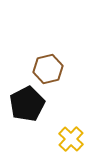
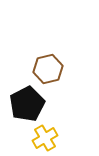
yellow cross: moved 26 px left, 1 px up; rotated 15 degrees clockwise
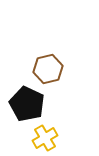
black pentagon: rotated 20 degrees counterclockwise
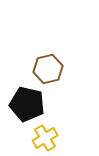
black pentagon: rotated 12 degrees counterclockwise
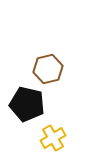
yellow cross: moved 8 px right
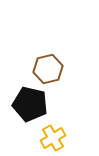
black pentagon: moved 3 px right
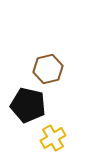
black pentagon: moved 2 px left, 1 px down
